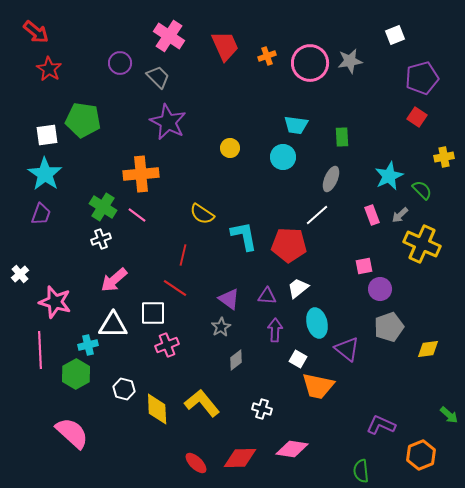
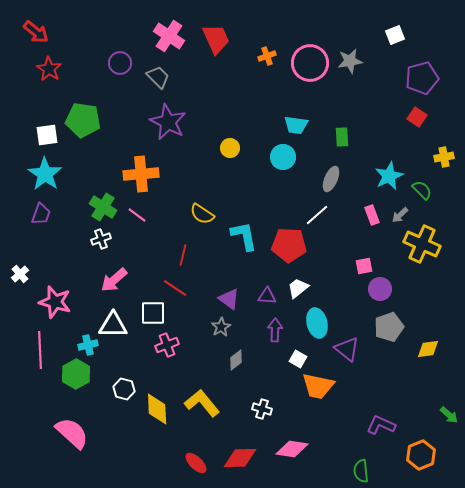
red trapezoid at (225, 46): moved 9 px left, 7 px up
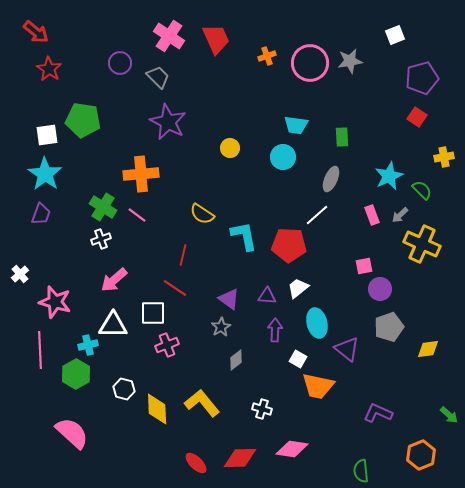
purple L-shape at (381, 425): moved 3 px left, 12 px up
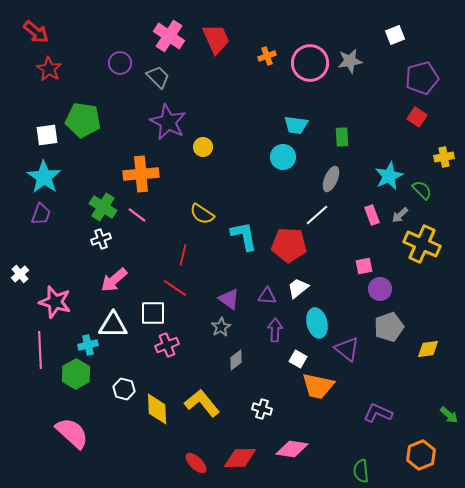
yellow circle at (230, 148): moved 27 px left, 1 px up
cyan star at (45, 174): moved 1 px left, 3 px down
